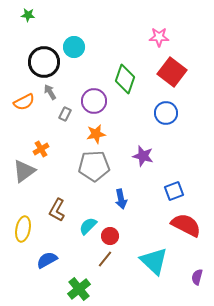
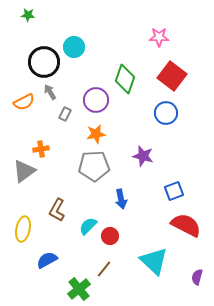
red square: moved 4 px down
purple circle: moved 2 px right, 1 px up
orange cross: rotated 21 degrees clockwise
brown line: moved 1 px left, 10 px down
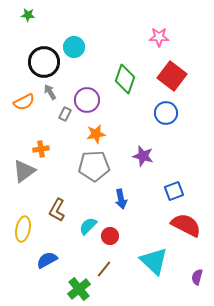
purple circle: moved 9 px left
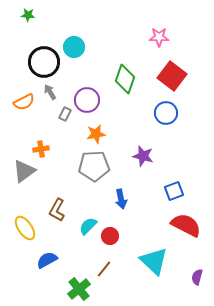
yellow ellipse: moved 2 px right, 1 px up; rotated 45 degrees counterclockwise
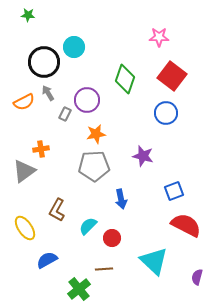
gray arrow: moved 2 px left, 1 px down
red circle: moved 2 px right, 2 px down
brown line: rotated 48 degrees clockwise
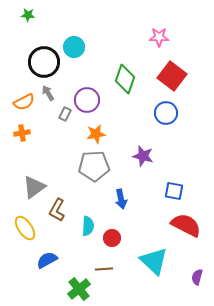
orange cross: moved 19 px left, 16 px up
gray triangle: moved 10 px right, 16 px down
blue square: rotated 30 degrees clockwise
cyan semicircle: rotated 138 degrees clockwise
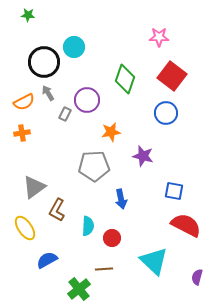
orange star: moved 15 px right, 2 px up
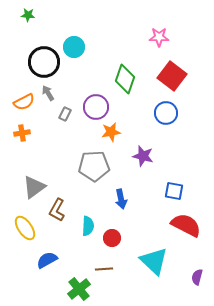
purple circle: moved 9 px right, 7 px down
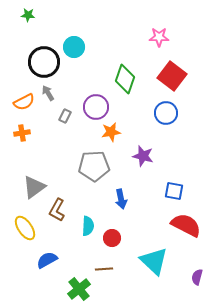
gray rectangle: moved 2 px down
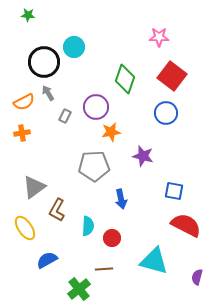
cyan triangle: rotated 28 degrees counterclockwise
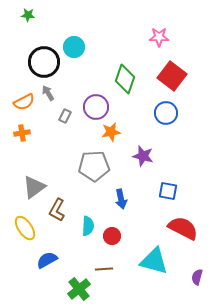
blue square: moved 6 px left
red semicircle: moved 3 px left, 3 px down
red circle: moved 2 px up
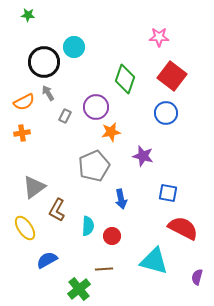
gray pentagon: rotated 20 degrees counterclockwise
blue square: moved 2 px down
